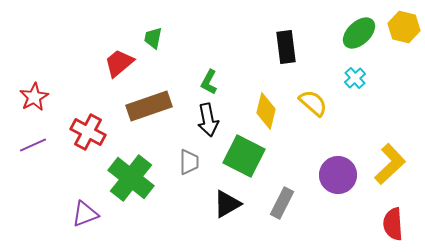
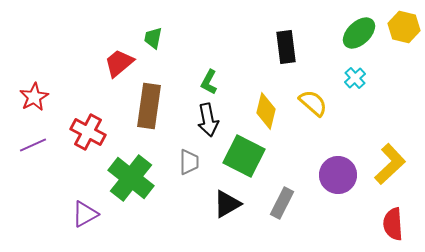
brown rectangle: rotated 63 degrees counterclockwise
purple triangle: rotated 8 degrees counterclockwise
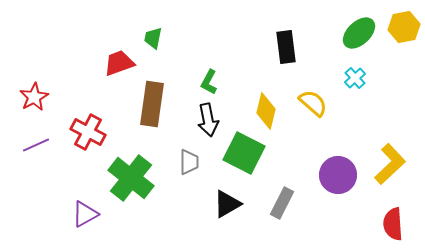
yellow hexagon: rotated 24 degrees counterclockwise
red trapezoid: rotated 20 degrees clockwise
brown rectangle: moved 3 px right, 2 px up
purple line: moved 3 px right
green square: moved 3 px up
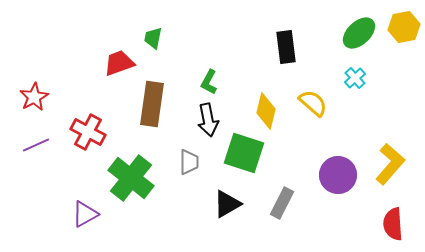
green square: rotated 9 degrees counterclockwise
yellow L-shape: rotated 6 degrees counterclockwise
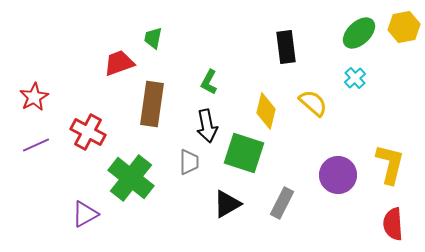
black arrow: moved 1 px left, 6 px down
yellow L-shape: rotated 27 degrees counterclockwise
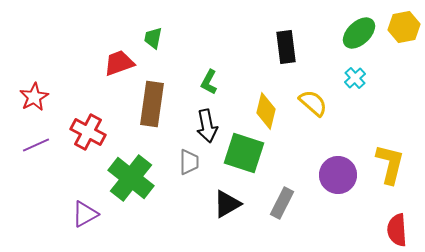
red semicircle: moved 4 px right, 6 px down
